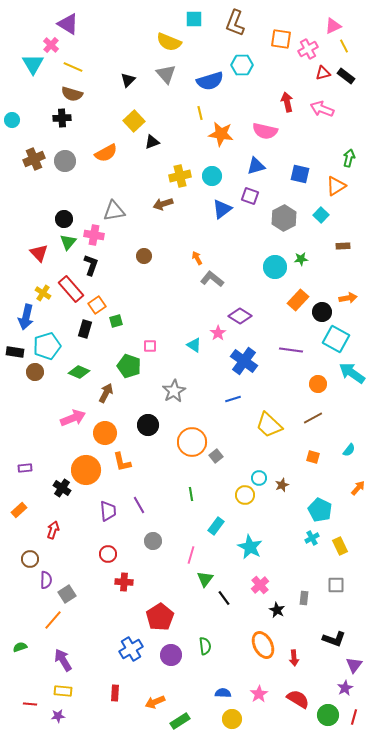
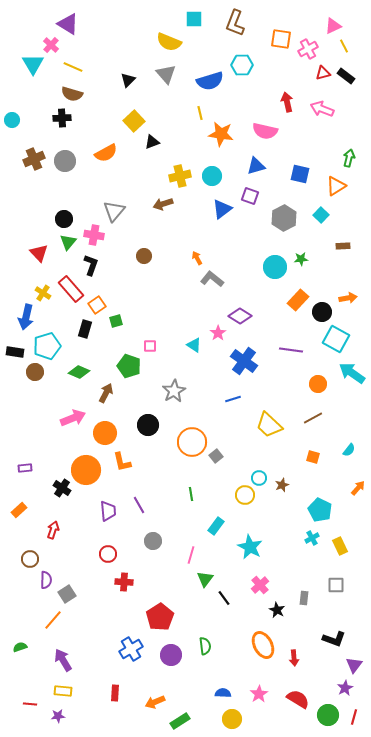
gray triangle at (114, 211): rotated 40 degrees counterclockwise
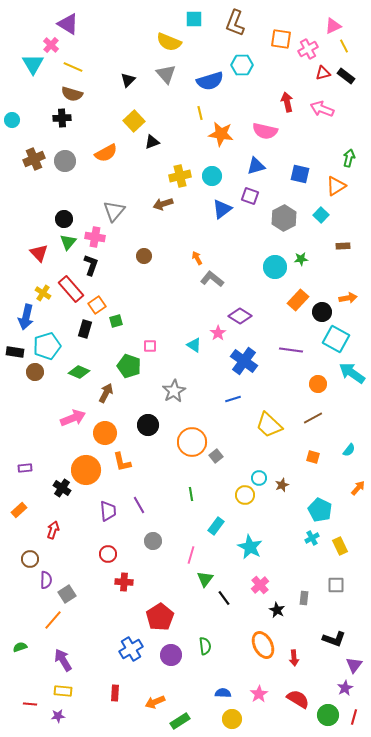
pink cross at (94, 235): moved 1 px right, 2 px down
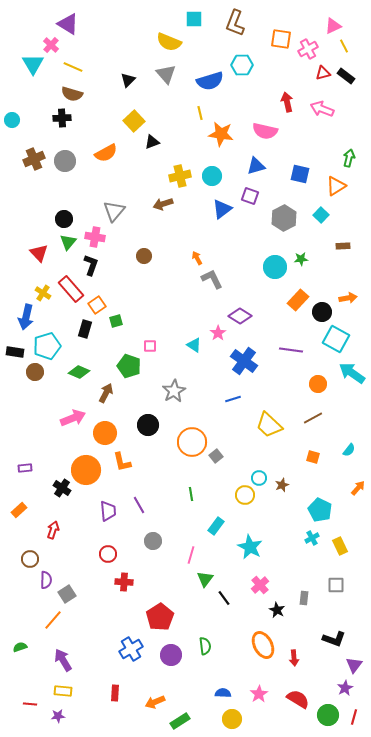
gray L-shape at (212, 279): rotated 25 degrees clockwise
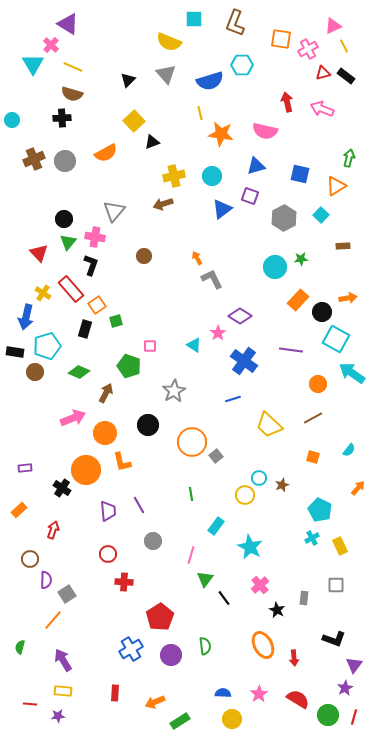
yellow cross at (180, 176): moved 6 px left
green semicircle at (20, 647): rotated 56 degrees counterclockwise
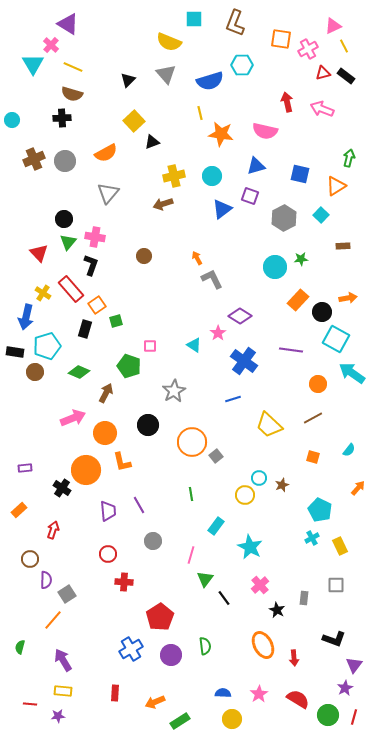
gray triangle at (114, 211): moved 6 px left, 18 px up
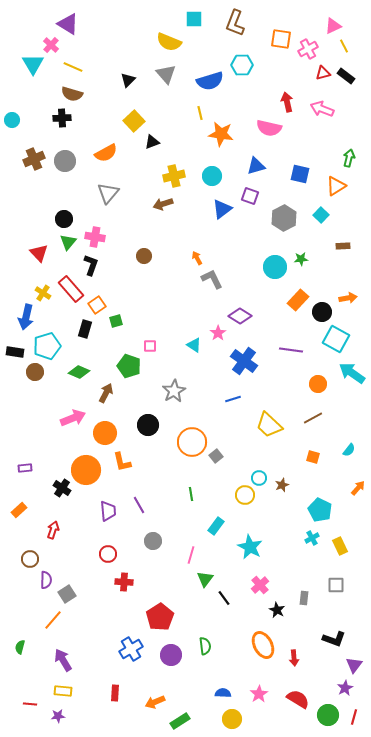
pink semicircle at (265, 131): moved 4 px right, 3 px up
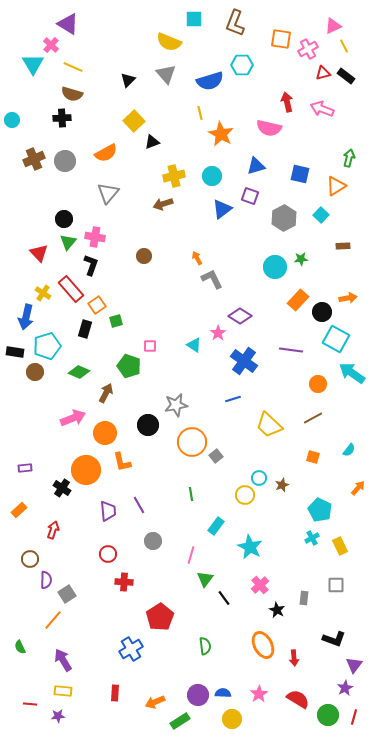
orange star at (221, 134): rotated 20 degrees clockwise
gray star at (174, 391): moved 2 px right, 14 px down; rotated 20 degrees clockwise
green semicircle at (20, 647): rotated 40 degrees counterclockwise
purple circle at (171, 655): moved 27 px right, 40 px down
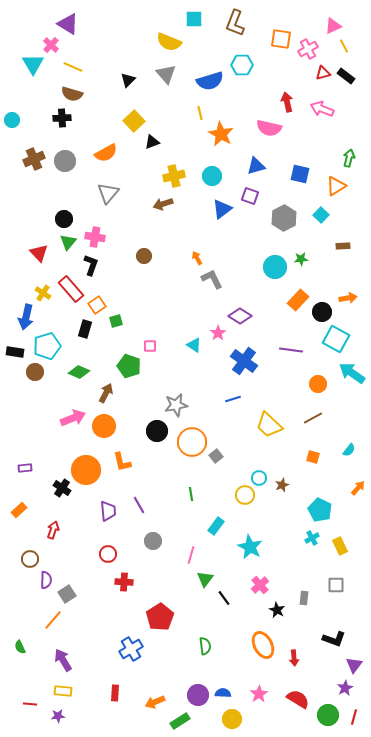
black circle at (148, 425): moved 9 px right, 6 px down
orange circle at (105, 433): moved 1 px left, 7 px up
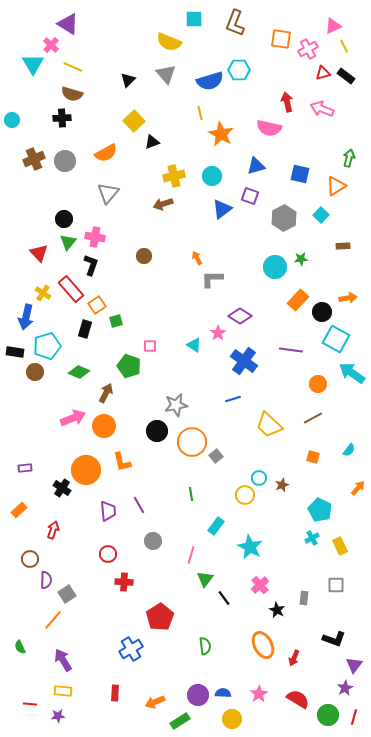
cyan hexagon at (242, 65): moved 3 px left, 5 px down
gray L-shape at (212, 279): rotated 65 degrees counterclockwise
red arrow at (294, 658): rotated 28 degrees clockwise
